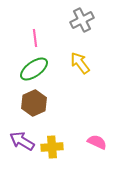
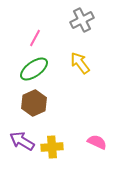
pink line: rotated 36 degrees clockwise
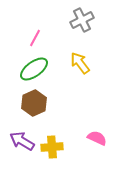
pink semicircle: moved 4 px up
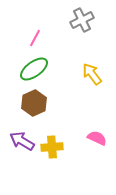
yellow arrow: moved 12 px right, 11 px down
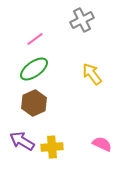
pink line: moved 1 px down; rotated 24 degrees clockwise
pink semicircle: moved 5 px right, 6 px down
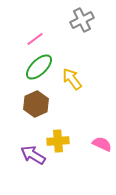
green ellipse: moved 5 px right, 2 px up; rotated 8 degrees counterclockwise
yellow arrow: moved 20 px left, 5 px down
brown hexagon: moved 2 px right, 1 px down
purple arrow: moved 11 px right, 14 px down
yellow cross: moved 6 px right, 6 px up
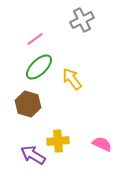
brown hexagon: moved 8 px left; rotated 20 degrees counterclockwise
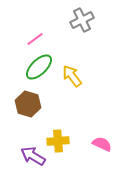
yellow arrow: moved 3 px up
purple arrow: moved 1 px down
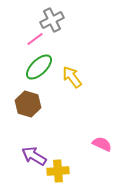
gray cross: moved 30 px left
yellow arrow: moved 1 px down
yellow cross: moved 30 px down
purple arrow: moved 1 px right
